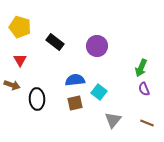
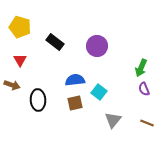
black ellipse: moved 1 px right, 1 px down
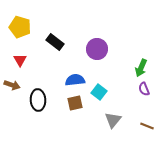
purple circle: moved 3 px down
brown line: moved 3 px down
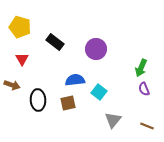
purple circle: moved 1 px left
red triangle: moved 2 px right, 1 px up
brown square: moved 7 px left
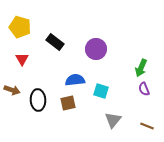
brown arrow: moved 5 px down
cyan square: moved 2 px right, 1 px up; rotated 21 degrees counterclockwise
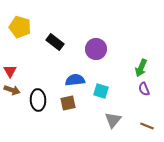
red triangle: moved 12 px left, 12 px down
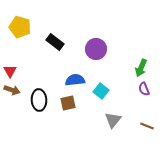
cyan square: rotated 21 degrees clockwise
black ellipse: moved 1 px right
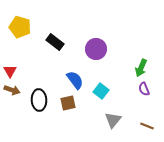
blue semicircle: rotated 60 degrees clockwise
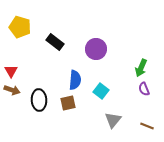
red triangle: moved 1 px right
blue semicircle: rotated 42 degrees clockwise
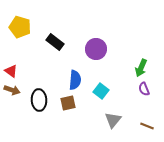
red triangle: rotated 24 degrees counterclockwise
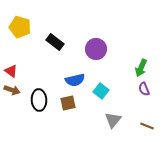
blue semicircle: rotated 72 degrees clockwise
